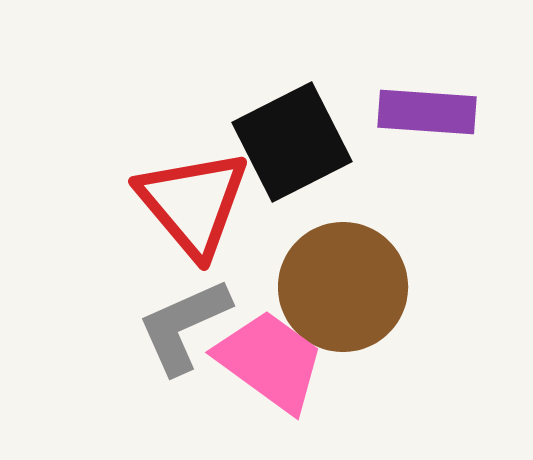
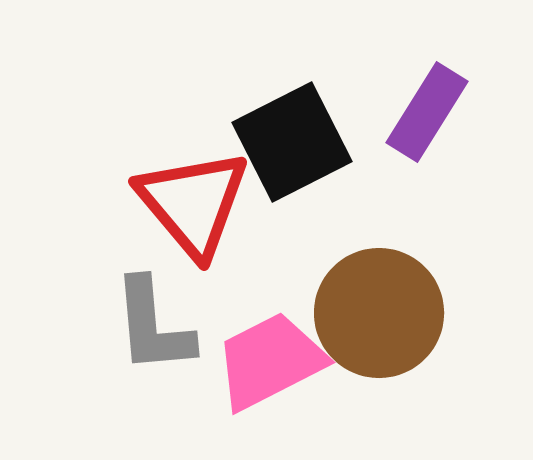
purple rectangle: rotated 62 degrees counterclockwise
brown circle: moved 36 px right, 26 px down
gray L-shape: moved 31 px left; rotated 71 degrees counterclockwise
pink trapezoid: rotated 63 degrees counterclockwise
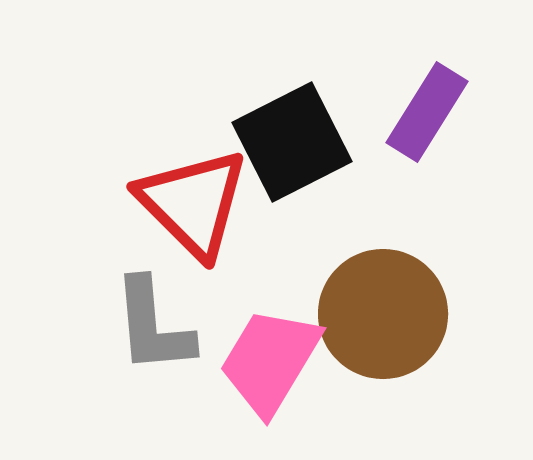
red triangle: rotated 5 degrees counterclockwise
brown circle: moved 4 px right, 1 px down
pink trapezoid: rotated 32 degrees counterclockwise
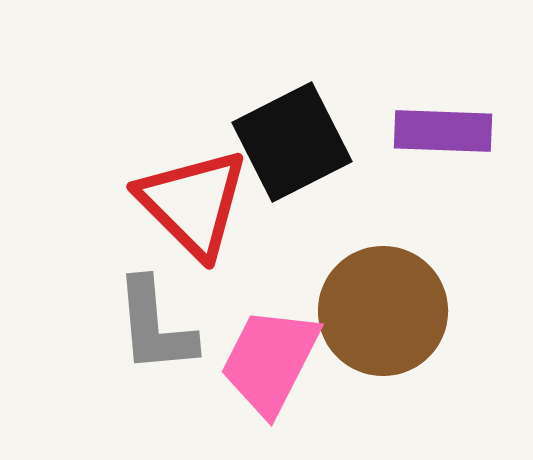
purple rectangle: moved 16 px right, 19 px down; rotated 60 degrees clockwise
brown circle: moved 3 px up
gray L-shape: moved 2 px right
pink trapezoid: rotated 4 degrees counterclockwise
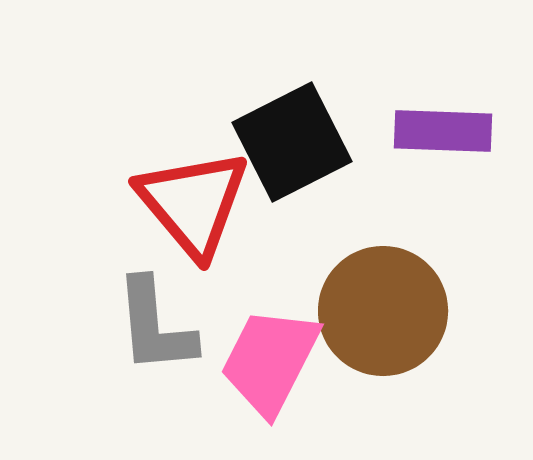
red triangle: rotated 5 degrees clockwise
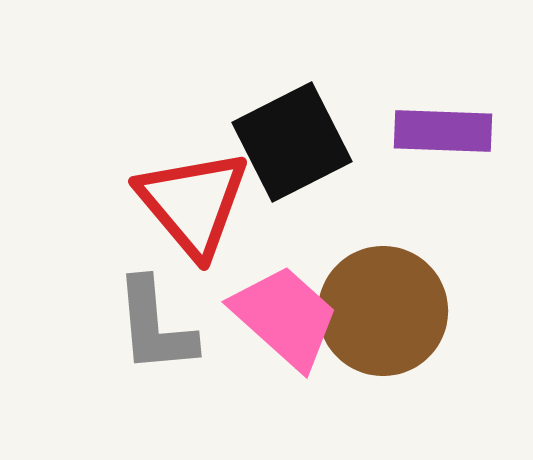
pink trapezoid: moved 15 px right, 44 px up; rotated 105 degrees clockwise
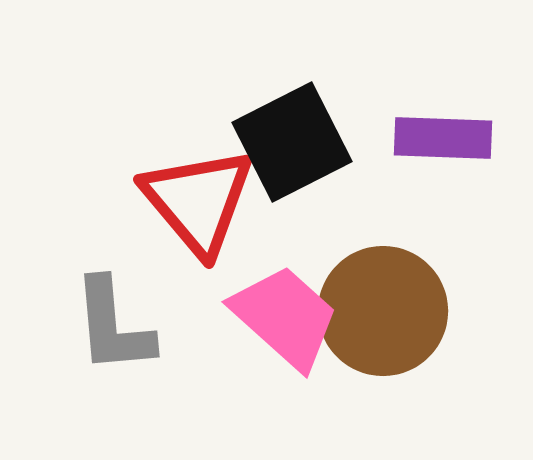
purple rectangle: moved 7 px down
red triangle: moved 5 px right, 2 px up
gray L-shape: moved 42 px left
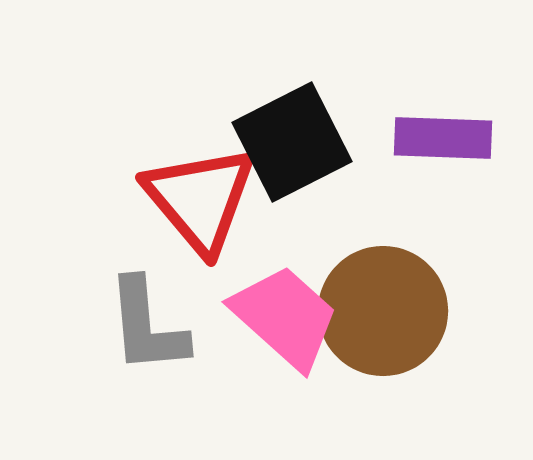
red triangle: moved 2 px right, 2 px up
gray L-shape: moved 34 px right
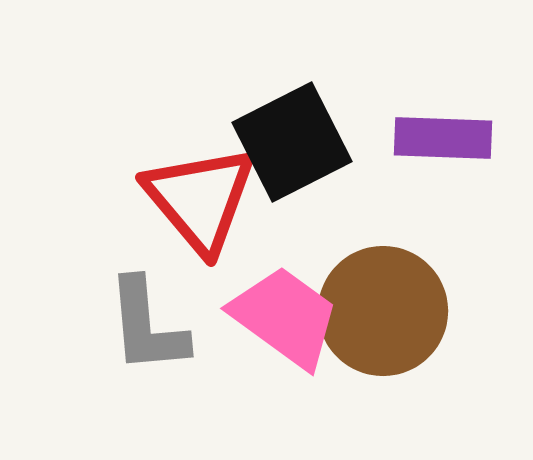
pink trapezoid: rotated 6 degrees counterclockwise
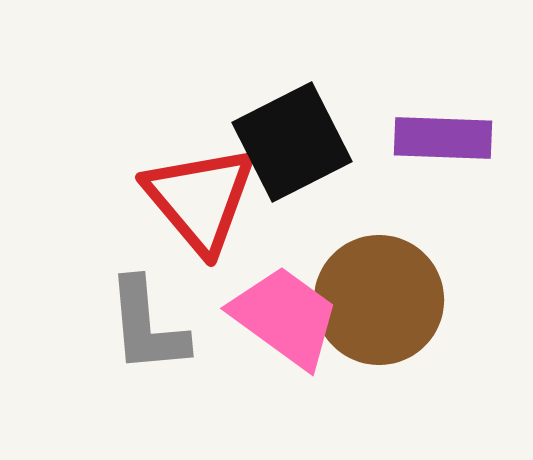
brown circle: moved 4 px left, 11 px up
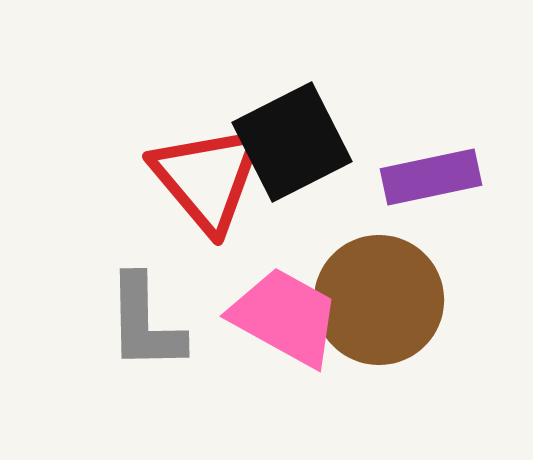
purple rectangle: moved 12 px left, 39 px down; rotated 14 degrees counterclockwise
red triangle: moved 7 px right, 21 px up
pink trapezoid: rotated 7 degrees counterclockwise
gray L-shape: moved 2 px left, 3 px up; rotated 4 degrees clockwise
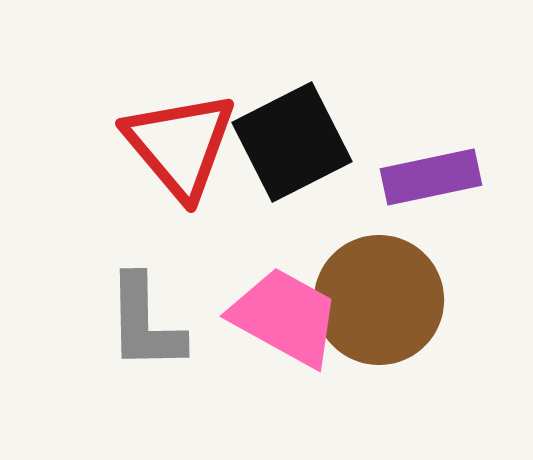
red triangle: moved 27 px left, 33 px up
